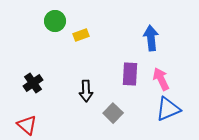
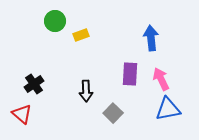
black cross: moved 1 px right, 1 px down
blue triangle: rotated 12 degrees clockwise
red triangle: moved 5 px left, 11 px up
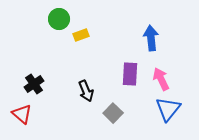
green circle: moved 4 px right, 2 px up
black arrow: rotated 20 degrees counterclockwise
blue triangle: rotated 40 degrees counterclockwise
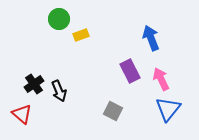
blue arrow: rotated 15 degrees counterclockwise
purple rectangle: moved 3 px up; rotated 30 degrees counterclockwise
black arrow: moved 27 px left
gray square: moved 2 px up; rotated 18 degrees counterclockwise
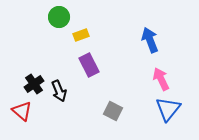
green circle: moved 2 px up
blue arrow: moved 1 px left, 2 px down
purple rectangle: moved 41 px left, 6 px up
red triangle: moved 3 px up
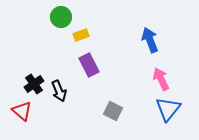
green circle: moved 2 px right
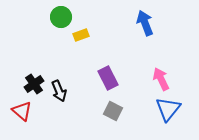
blue arrow: moved 5 px left, 17 px up
purple rectangle: moved 19 px right, 13 px down
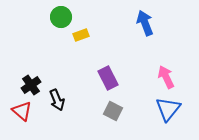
pink arrow: moved 5 px right, 2 px up
black cross: moved 3 px left, 1 px down
black arrow: moved 2 px left, 9 px down
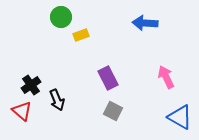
blue arrow: rotated 65 degrees counterclockwise
blue triangle: moved 12 px right, 8 px down; rotated 40 degrees counterclockwise
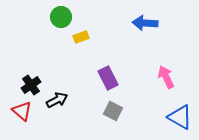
yellow rectangle: moved 2 px down
black arrow: rotated 95 degrees counterclockwise
